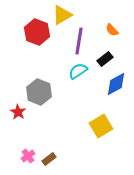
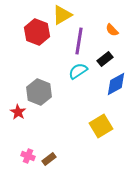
pink cross: rotated 32 degrees counterclockwise
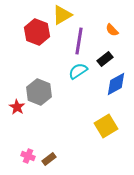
red star: moved 1 px left, 5 px up
yellow square: moved 5 px right
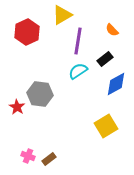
red hexagon: moved 10 px left; rotated 15 degrees clockwise
purple line: moved 1 px left
gray hexagon: moved 1 px right, 2 px down; rotated 15 degrees counterclockwise
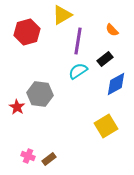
red hexagon: rotated 10 degrees clockwise
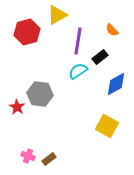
yellow triangle: moved 5 px left
black rectangle: moved 5 px left, 2 px up
yellow square: moved 1 px right; rotated 30 degrees counterclockwise
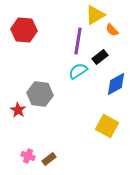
yellow triangle: moved 38 px right
red hexagon: moved 3 px left, 2 px up; rotated 20 degrees clockwise
red star: moved 1 px right, 3 px down
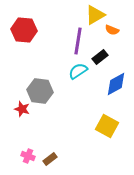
orange semicircle: rotated 24 degrees counterclockwise
gray hexagon: moved 3 px up
red star: moved 4 px right, 1 px up; rotated 14 degrees counterclockwise
brown rectangle: moved 1 px right
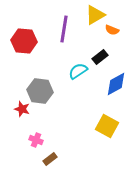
red hexagon: moved 11 px down
purple line: moved 14 px left, 12 px up
pink cross: moved 8 px right, 16 px up
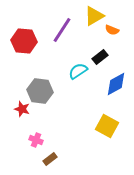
yellow triangle: moved 1 px left, 1 px down
purple line: moved 2 px left, 1 px down; rotated 24 degrees clockwise
